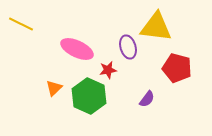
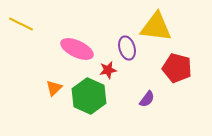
purple ellipse: moved 1 px left, 1 px down
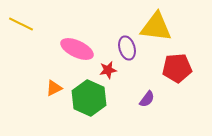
red pentagon: rotated 20 degrees counterclockwise
orange triangle: rotated 18 degrees clockwise
green hexagon: moved 2 px down
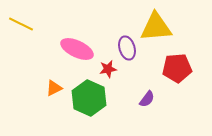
yellow triangle: rotated 12 degrees counterclockwise
red star: moved 1 px up
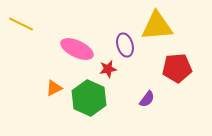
yellow triangle: moved 1 px right, 1 px up
purple ellipse: moved 2 px left, 3 px up
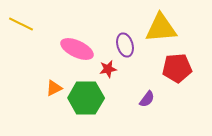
yellow triangle: moved 4 px right, 2 px down
green hexagon: moved 3 px left; rotated 24 degrees counterclockwise
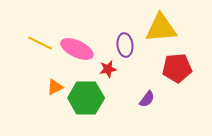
yellow line: moved 19 px right, 19 px down
purple ellipse: rotated 10 degrees clockwise
orange triangle: moved 1 px right, 1 px up
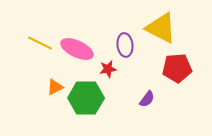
yellow triangle: rotated 32 degrees clockwise
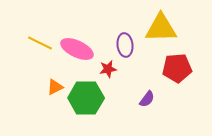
yellow triangle: rotated 28 degrees counterclockwise
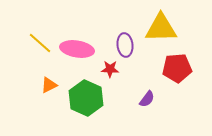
yellow line: rotated 15 degrees clockwise
pink ellipse: rotated 16 degrees counterclockwise
red star: moved 2 px right; rotated 12 degrees clockwise
orange triangle: moved 6 px left, 2 px up
green hexagon: rotated 24 degrees clockwise
